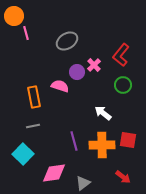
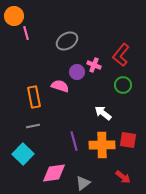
pink cross: rotated 24 degrees counterclockwise
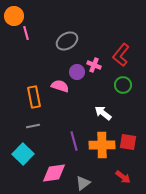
red square: moved 2 px down
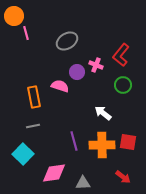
pink cross: moved 2 px right
gray triangle: rotated 35 degrees clockwise
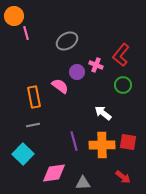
pink semicircle: rotated 18 degrees clockwise
gray line: moved 1 px up
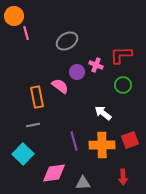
red L-shape: rotated 50 degrees clockwise
orange rectangle: moved 3 px right
red square: moved 2 px right, 2 px up; rotated 30 degrees counterclockwise
red arrow: rotated 49 degrees clockwise
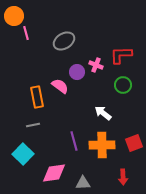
gray ellipse: moved 3 px left
red square: moved 4 px right, 3 px down
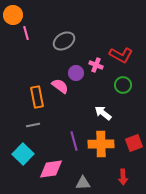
orange circle: moved 1 px left, 1 px up
red L-shape: rotated 150 degrees counterclockwise
purple circle: moved 1 px left, 1 px down
orange cross: moved 1 px left, 1 px up
pink diamond: moved 3 px left, 4 px up
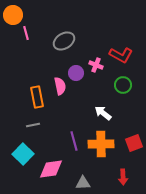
pink semicircle: rotated 42 degrees clockwise
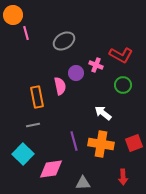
orange cross: rotated 10 degrees clockwise
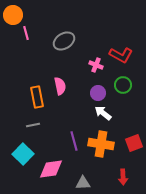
purple circle: moved 22 px right, 20 px down
